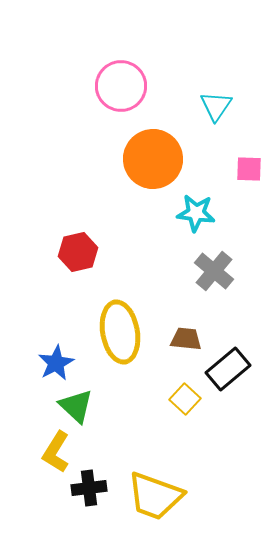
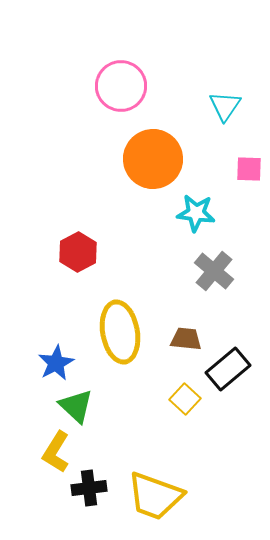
cyan triangle: moved 9 px right
red hexagon: rotated 15 degrees counterclockwise
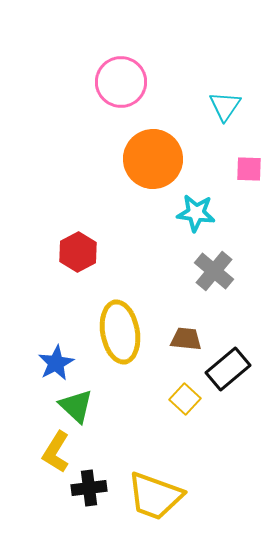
pink circle: moved 4 px up
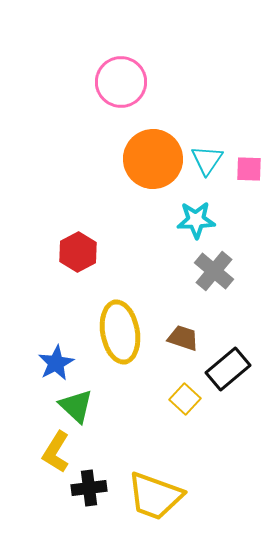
cyan triangle: moved 18 px left, 54 px down
cyan star: moved 7 px down; rotated 9 degrees counterclockwise
brown trapezoid: moved 3 px left, 1 px up; rotated 12 degrees clockwise
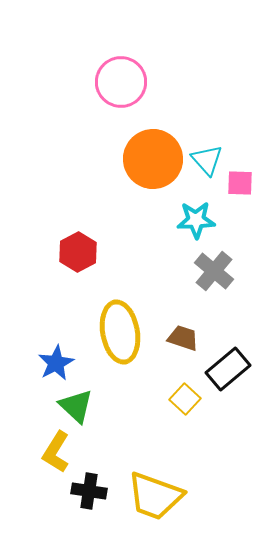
cyan triangle: rotated 16 degrees counterclockwise
pink square: moved 9 px left, 14 px down
black cross: moved 3 px down; rotated 16 degrees clockwise
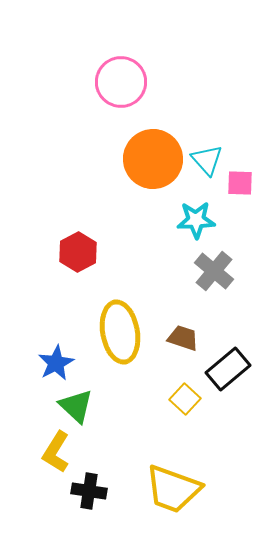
yellow trapezoid: moved 18 px right, 7 px up
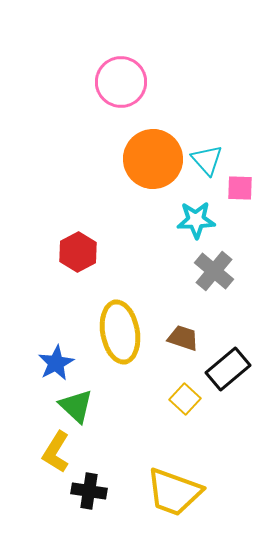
pink square: moved 5 px down
yellow trapezoid: moved 1 px right, 3 px down
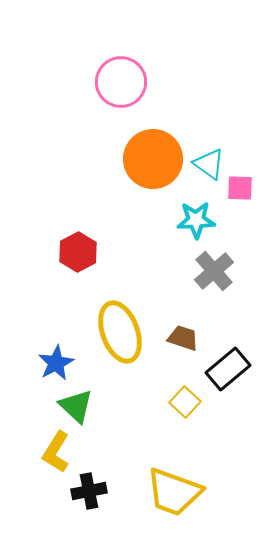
cyan triangle: moved 2 px right, 4 px down; rotated 12 degrees counterclockwise
gray cross: rotated 9 degrees clockwise
yellow ellipse: rotated 10 degrees counterclockwise
yellow square: moved 3 px down
black cross: rotated 20 degrees counterclockwise
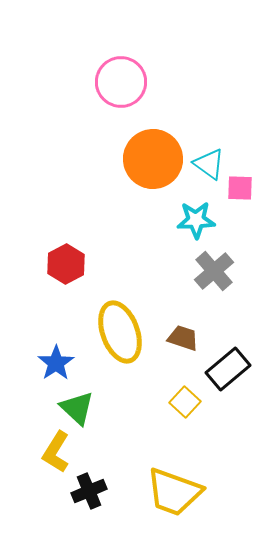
red hexagon: moved 12 px left, 12 px down
blue star: rotated 6 degrees counterclockwise
green triangle: moved 1 px right, 2 px down
black cross: rotated 12 degrees counterclockwise
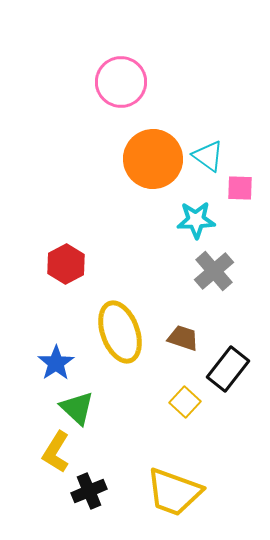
cyan triangle: moved 1 px left, 8 px up
black rectangle: rotated 12 degrees counterclockwise
